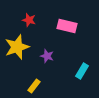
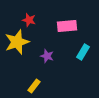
pink rectangle: rotated 18 degrees counterclockwise
yellow star: moved 5 px up
cyan rectangle: moved 1 px right, 19 px up
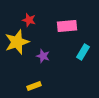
purple star: moved 4 px left
yellow rectangle: rotated 32 degrees clockwise
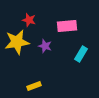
yellow star: rotated 10 degrees clockwise
cyan rectangle: moved 2 px left, 2 px down
purple star: moved 2 px right, 10 px up
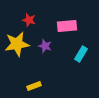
yellow star: moved 2 px down
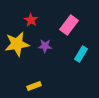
red star: moved 2 px right; rotated 16 degrees clockwise
pink rectangle: moved 2 px right, 1 px up; rotated 48 degrees counterclockwise
purple star: rotated 16 degrees counterclockwise
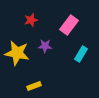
red star: rotated 24 degrees clockwise
yellow star: moved 9 px down; rotated 20 degrees clockwise
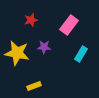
purple star: moved 1 px left, 1 px down
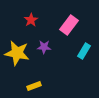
red star: rotated 16 degrees counterclockwise
cyan rectangle: moved 3 px right, 3 px up
